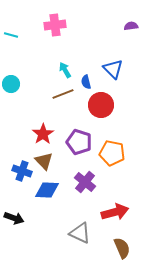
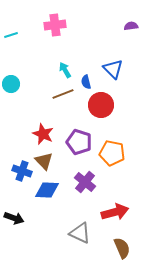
cyan line: rotated 32 degrees counterclockwise
red star: rotated 15 degrees counterclockwise
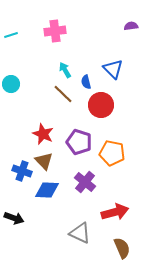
pink cross: moved 6 px down
brown line: rotated 65 degrees clockwise
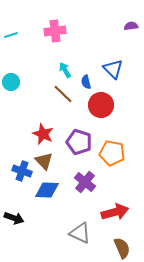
cyan circle: moved 2 px up
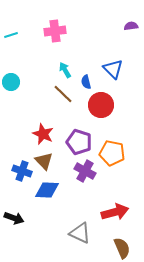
purple cross: moved 11 px up; rotated 10 degrees counterclockwise
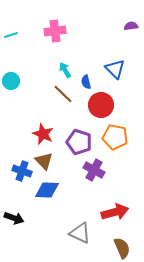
blue triangle: moved 2 px right
cyan circle: moved 1 px up
orange pentagon: moved 3 px right, 16 px up
purple cross: moved 9 px right, 1 px up
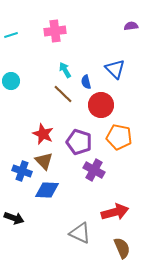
orange pentagon: moved 4 px right
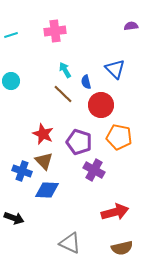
gray triangle: moved 10 px left, 10 px down
brown semicircle: rotated 100 degrees clockwise
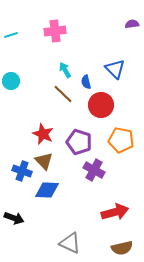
purple semicircle: moved 1 px right, 2 px up
orange pentagon: moved 2 px right, 3 px down
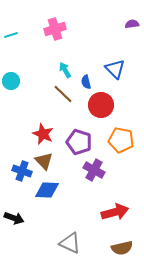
pink cross: moved 2 px up; rotated 10 degrees counterclockwise
